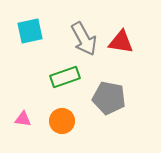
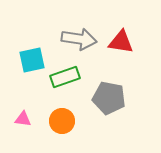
cyan square: moved 2 px right, 29 px down
gray arrow: moved 5 px left; rotated 52 degrees counterclockwise
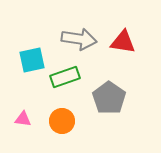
red triangle: moved 2 px right
gray pentagon: rotated 24 degrees clockwise
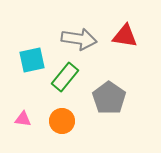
red triangle: moved 2 px right, 6 px up
green rectangle: rotated 32 degrees counterclockwise
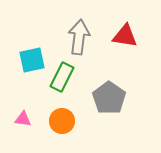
gray arrow: moved 2 px up; rotated 92 degrees counterclockwise
green rectangle: moved 3 px left; rotated 12 degrees counterclockwise
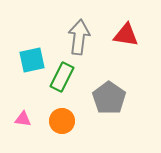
red triangle: moved 1 px right, 1 px up
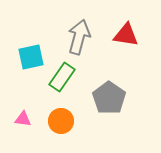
gray arrow: rotated 8 degrees clockwise
cyan square: moved 1 px left, 3 px up
green rectangle: rotated 8 degrees clockwise
orange circle: moved 1 px left
